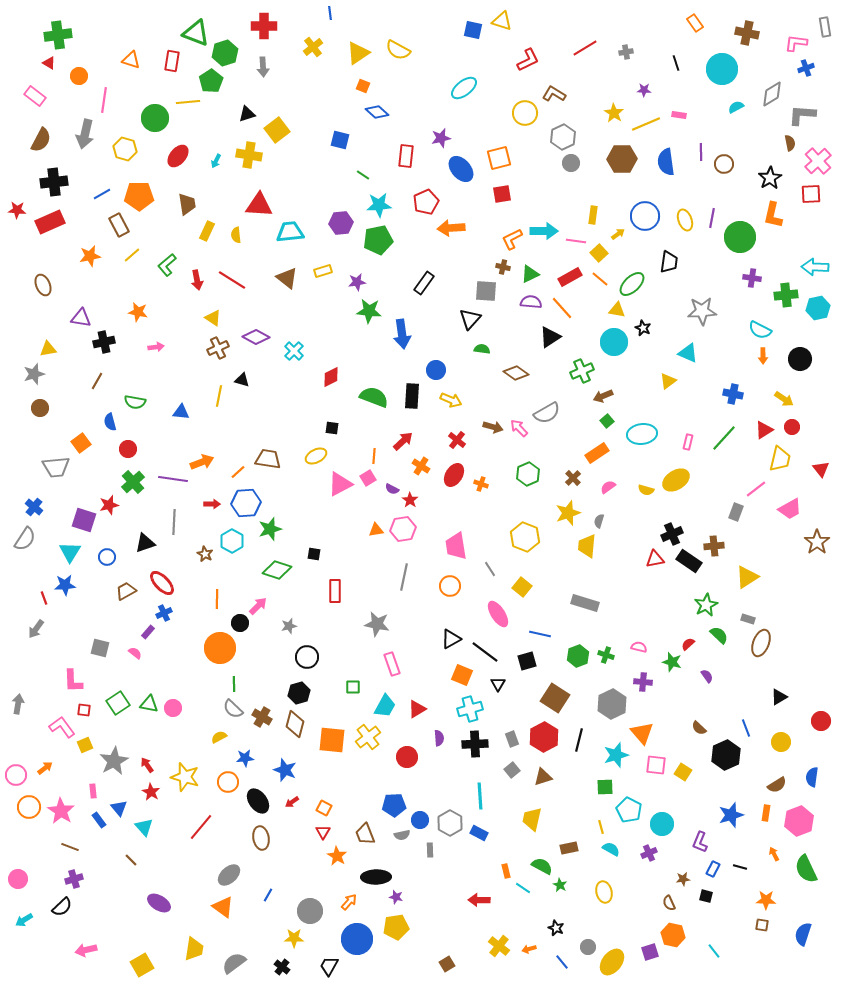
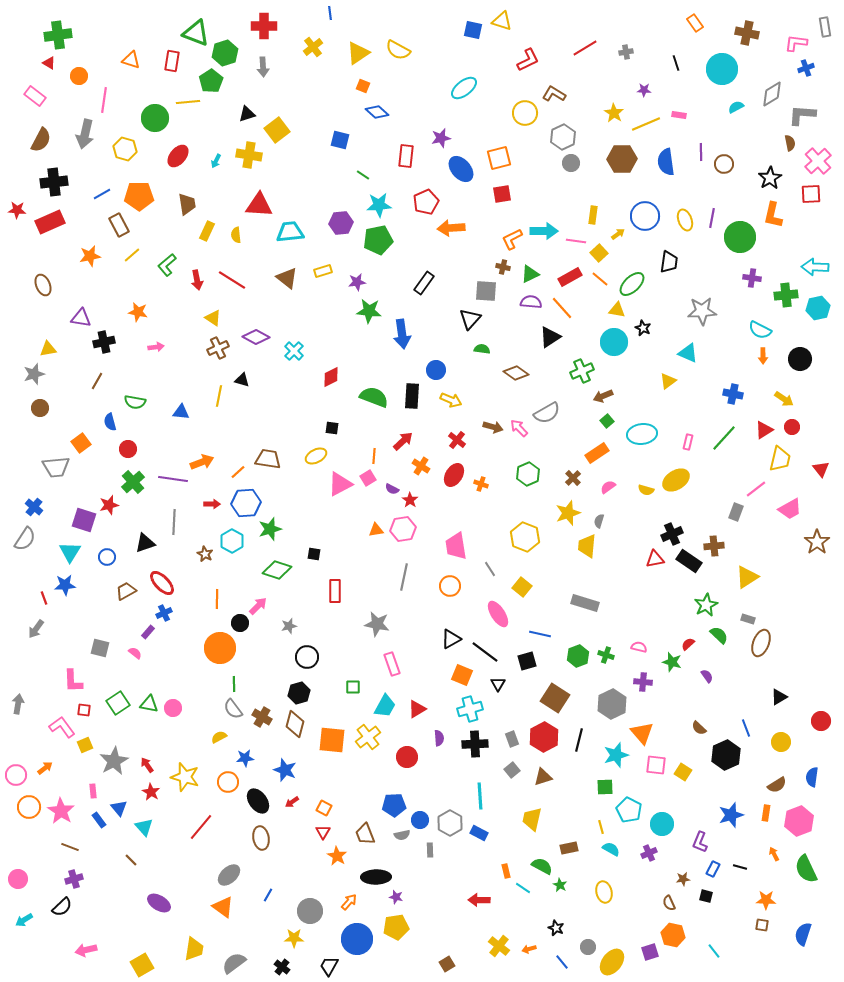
gray semicircle at (233, 709): rotated 10 degrees clockwise
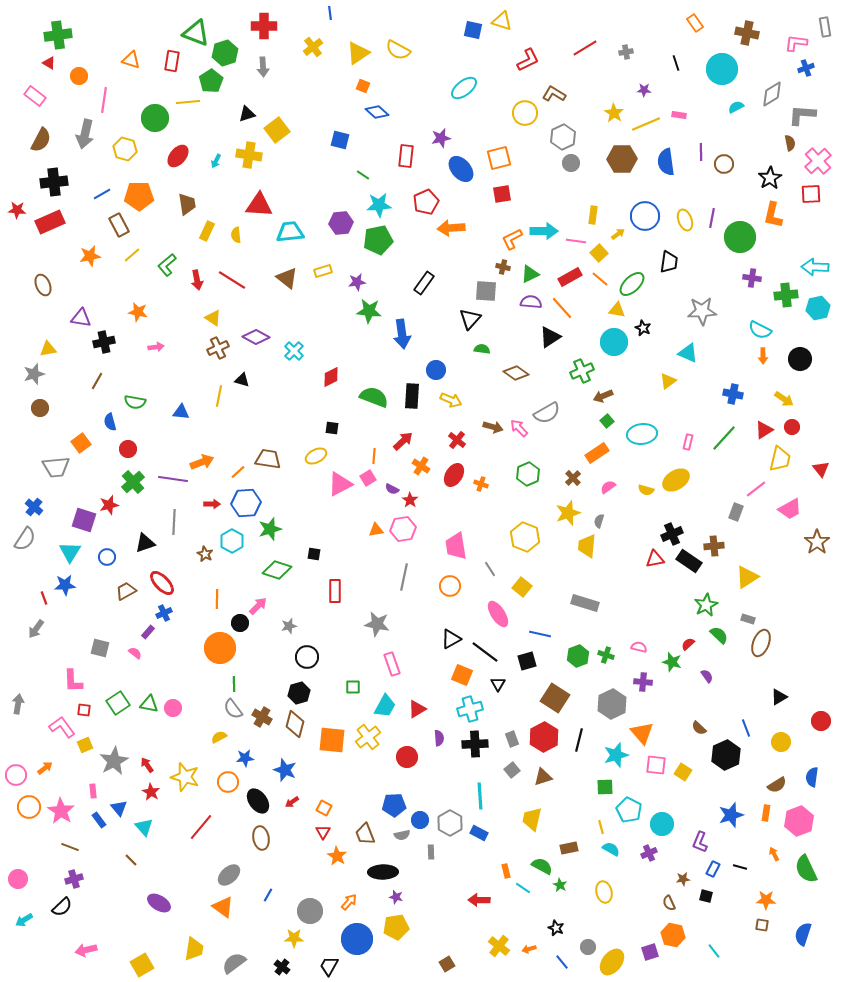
gray rectangle at (430, 850): moved 1 px right, 2 px down
black ellipse at (376, 877): moved 7 px right, 5 px up
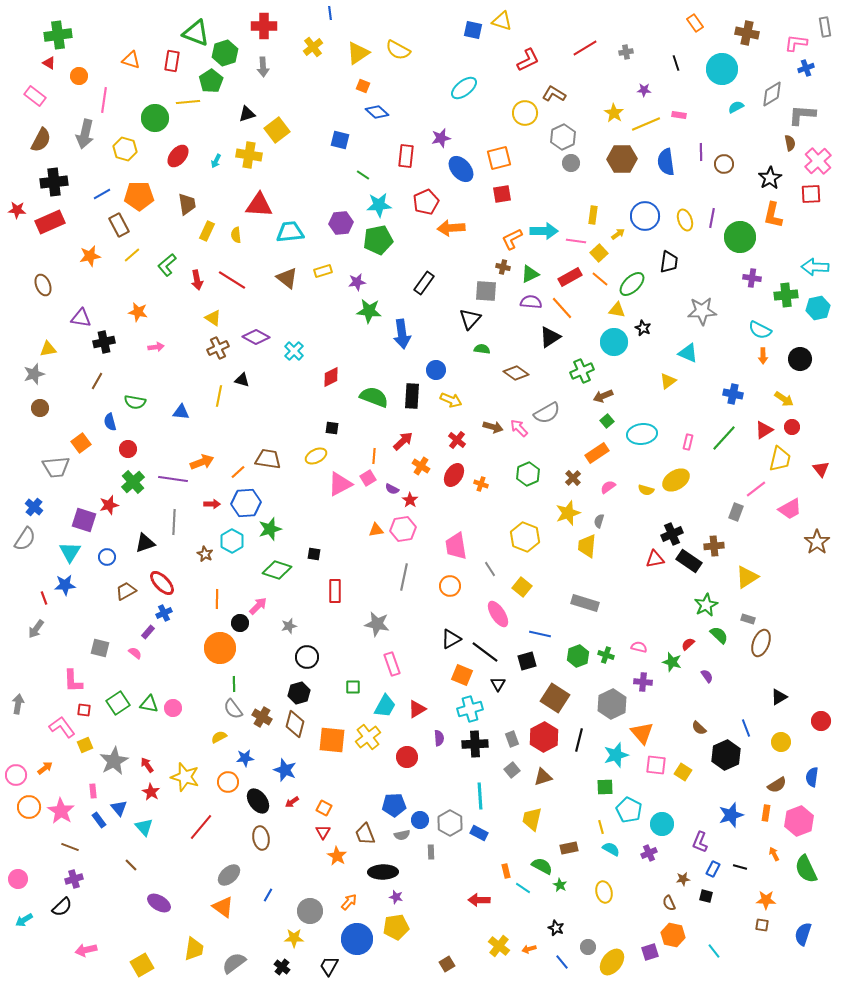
brown line at (131, 860): moved 5 px down
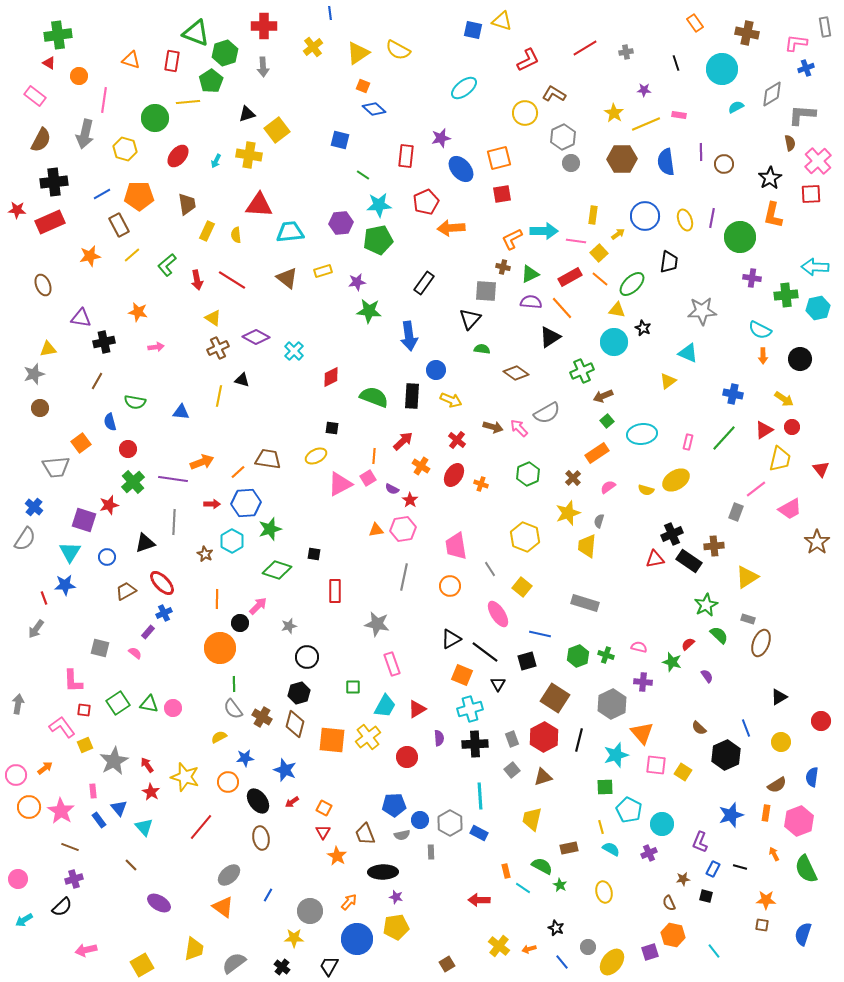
blue diamond at (377, 112): moved 3 px left, 3 px up
blue arrow at (402, 334): moved 7 px right, 2 px down
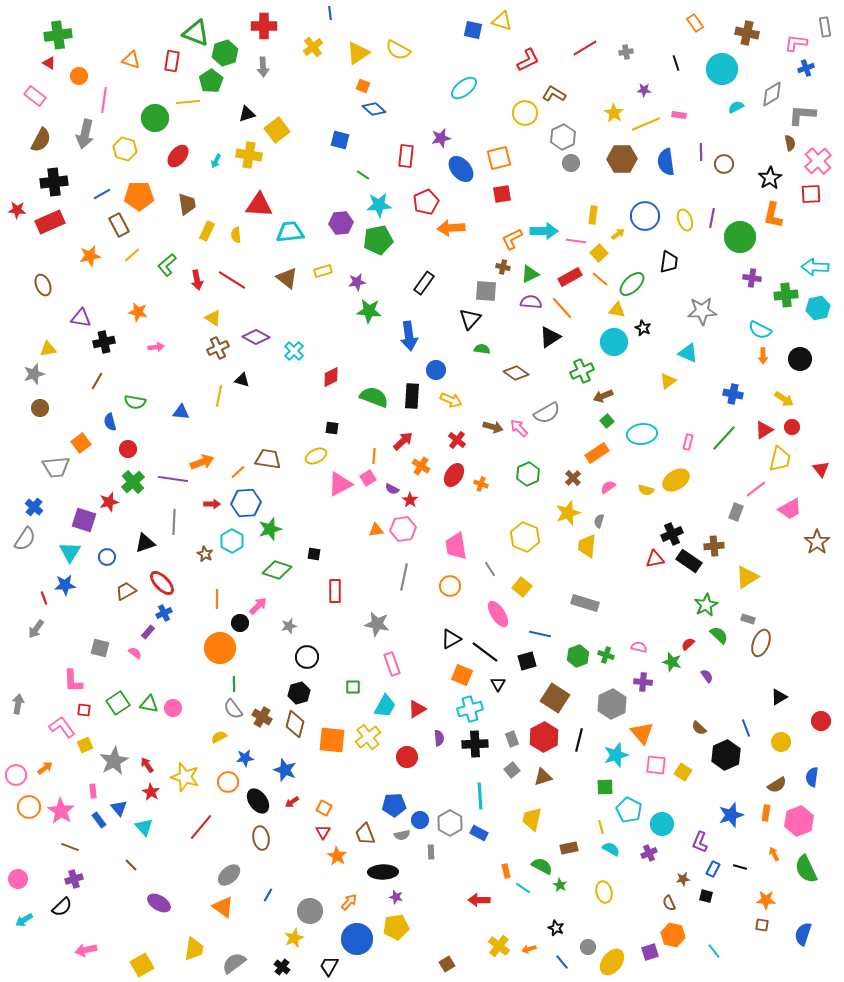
red star at (109, 505): moved 3 px up
yellow star at (294, 938): rotated 24 degrees counterclockwise
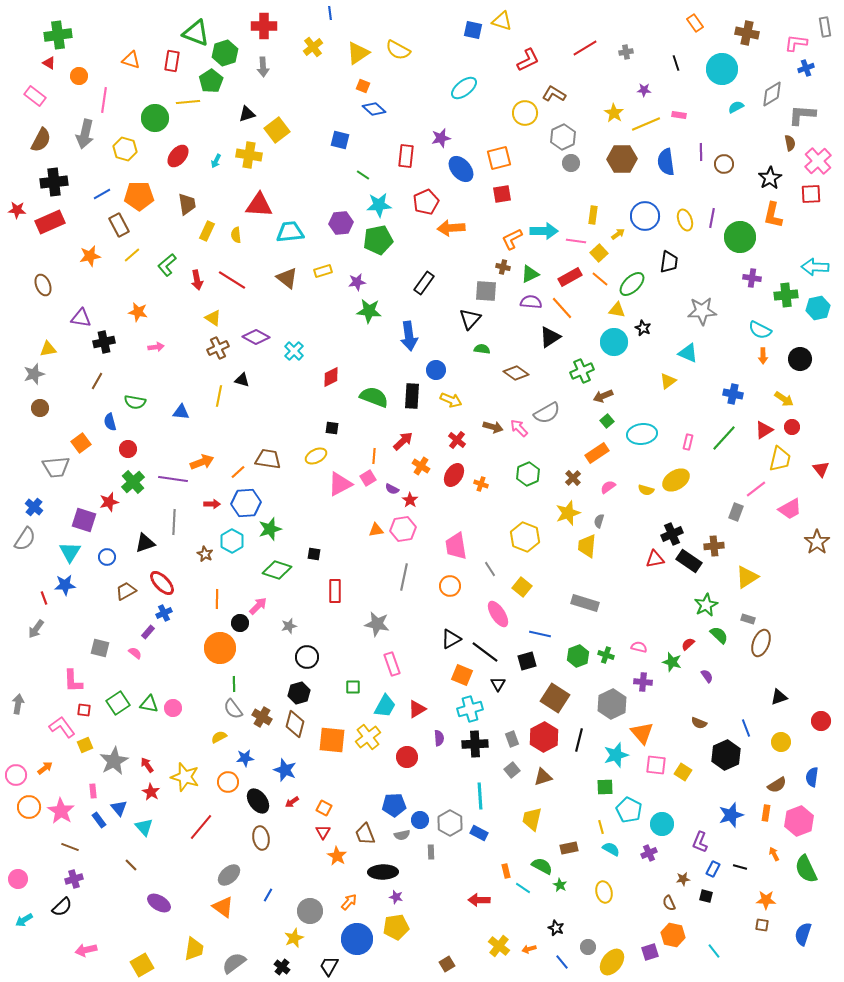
black triangle at (779, 697): rotated 12 degrees clockwise
brown semicircle at (699, 728): moved 5 px up; rotated 21 degrees counterclockwise
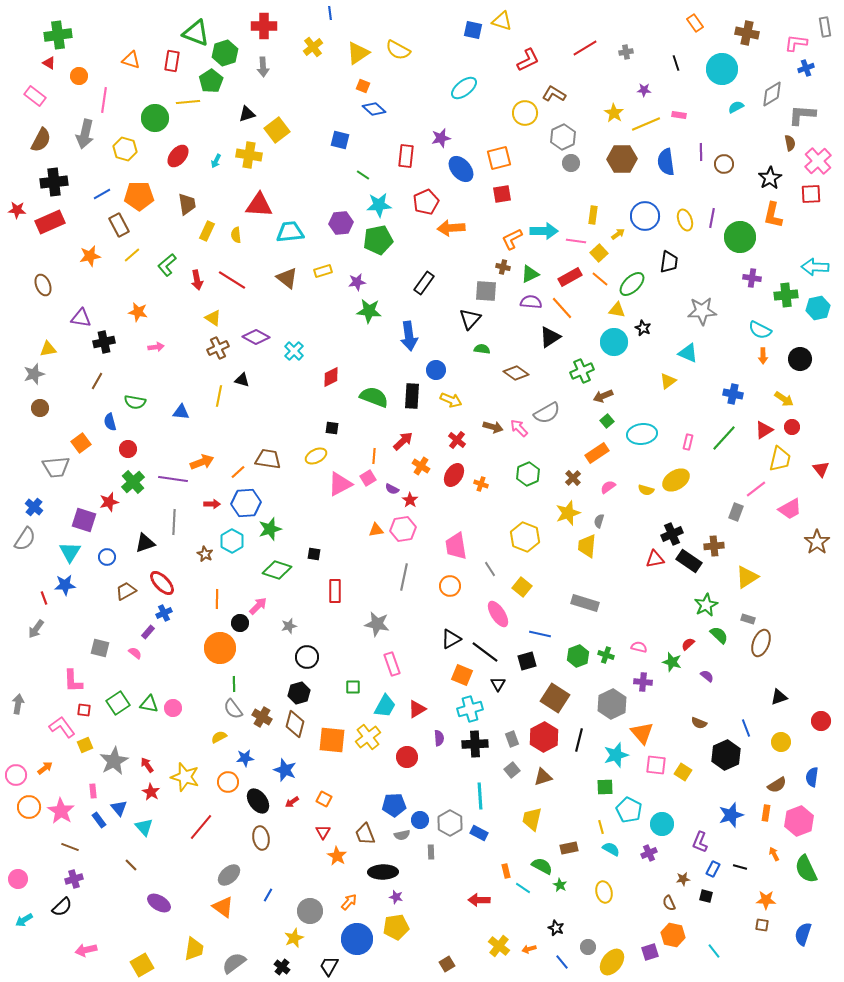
purple semicircle at (707, 676): rotated 16 degrees counterclockwise
orange square at (324, 808): moved 9 px up
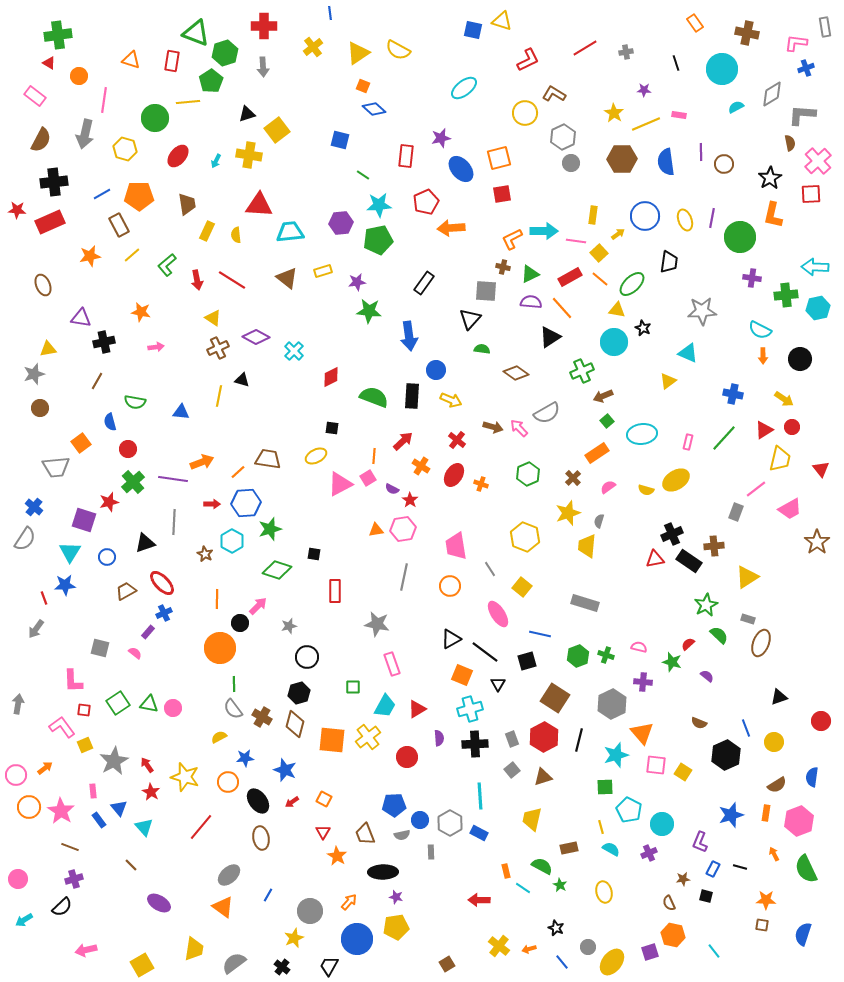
orange star at (138, 312): moved 3 px right
yellow circle at (781, 742): moved 7 px left
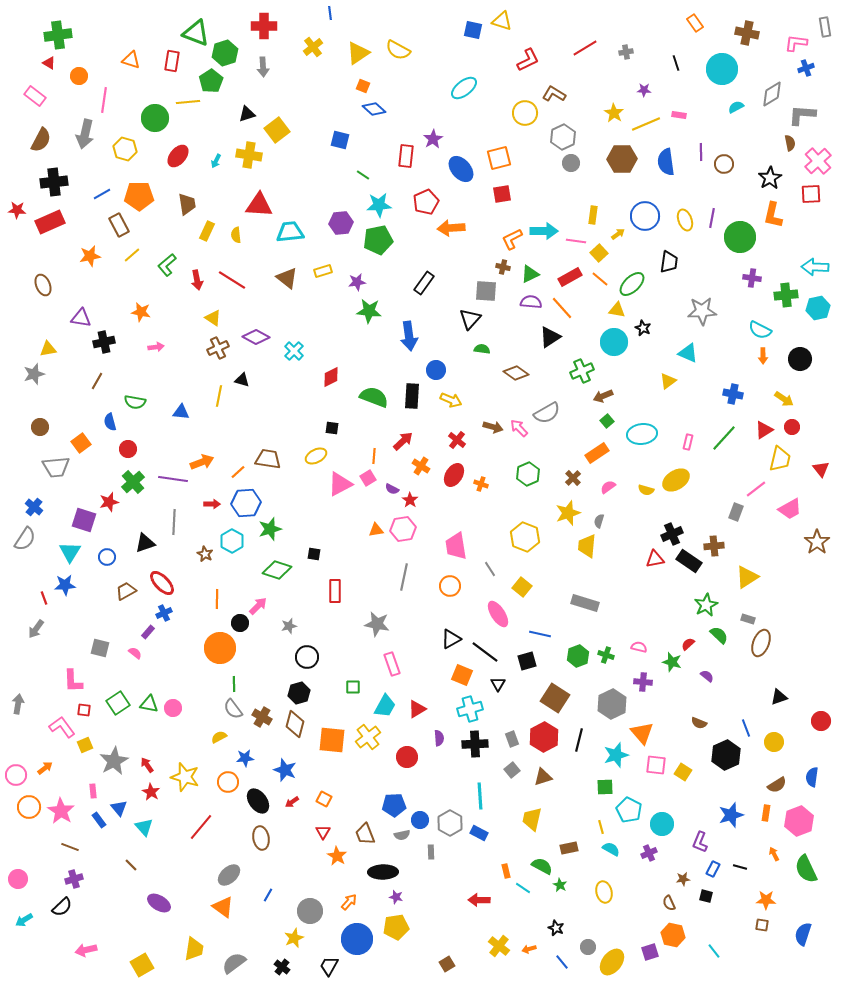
purple star at (441, 138): moved 8 px left, 1 px down; rotated 18 degrees counterclockwise
brown circle at (40, 408): moved 19 px down
